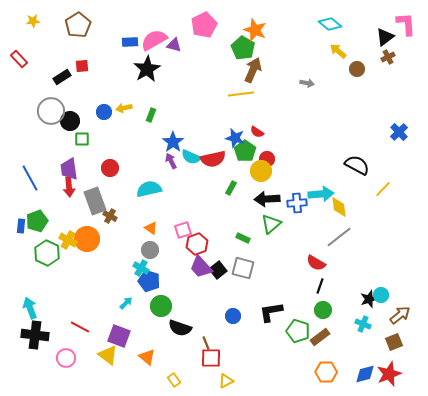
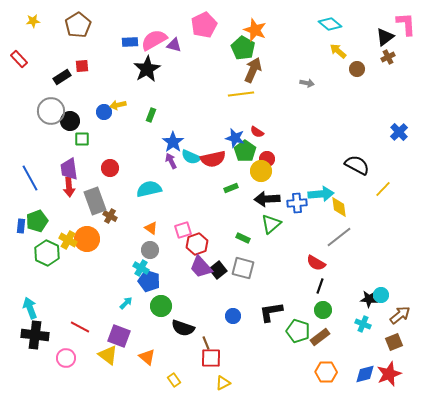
yellow arrow at (124, 108): moved 6 px left, 3 px up
green rectangle at (231, 188): rotated 40 degrees clockwise
black star at (369, 299): rotated 24 degrees clockwise
black semicircle at (180, 328): moved 3 px right
yellow triangle at (226, 381): moved 3 px left, 2 px down
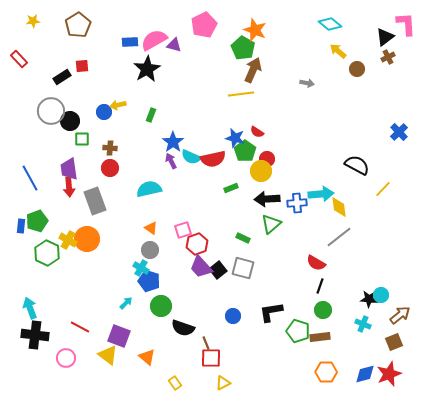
brown cross at (110, 216): moved 68 px up; rotated 24 degrees counterclockwise
brown rectangle at (320, 337): rotated 30 degrees clockwise
yellow rectangle at (174, 380): moved 1 px right, 3 px down
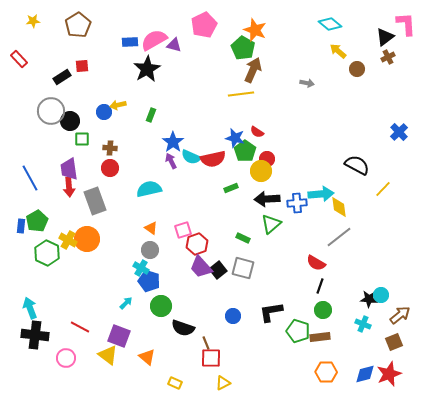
green pentagon at (37, 221): rotated 10 degrees counterclockwise
yellow rectangle at (175, 383): rotated 32 degrees counterclockwise
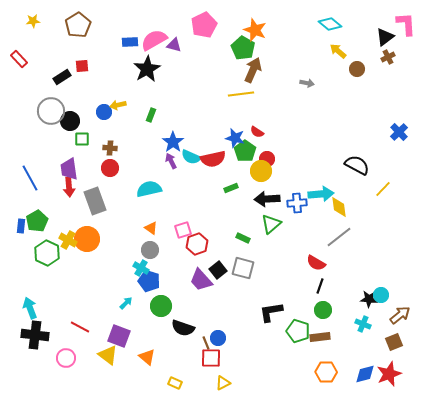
purple trapezoid at (201, 267): moved 13 px down
blue circle at (233, 316): moved 15 px left, 22 px down
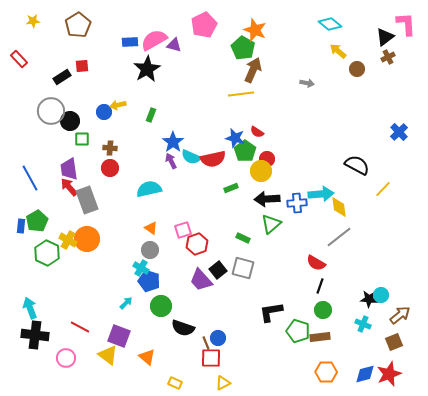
red arrow at (69, 187): rotated 144 degrees clockwise
gray rectangle at (95, 201): moved 8 px left, 1 px up
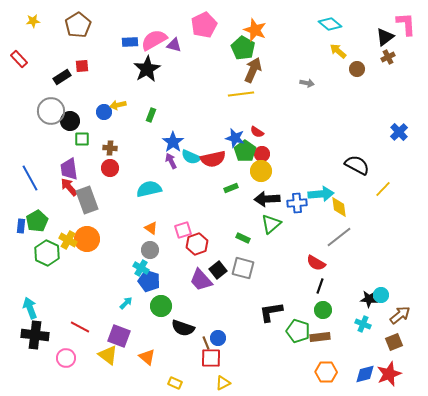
red circle at (267, 159): moved 5 px left, 5 px up
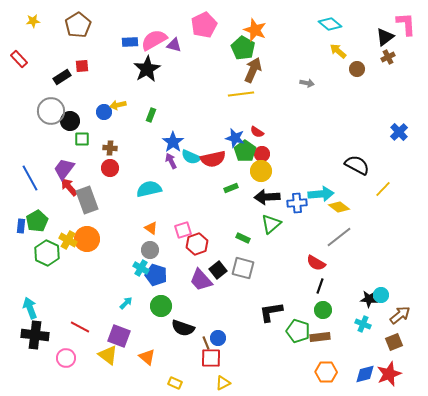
purple trapezoid at (69, 169): moved 5 px left; rotated 45 degrees clockwise
black arrow at (267, 199): moved 2 px up
yellow diamond at (339, 207): rotated 45 degrees counterclockwise
blue pentagon at (149, 281): moved 7 px right, 6 px up
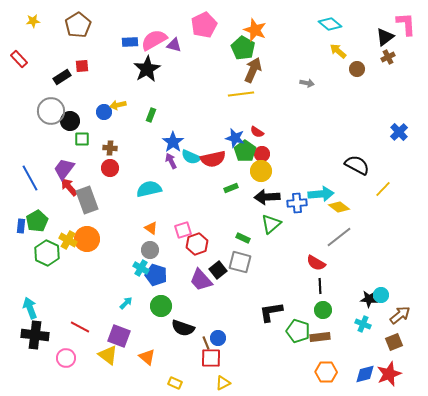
gray square at (243, 268): moved 3 px left, 6 px up
black line at (320, 286): rotated 21 degrees counterclockwise
